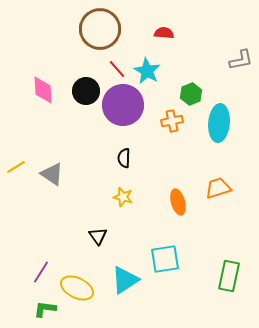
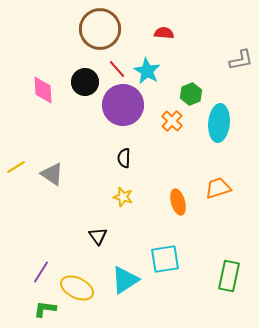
black circle: moved 1 px left, 9 px up
orange cross: rotated 35 degrees counterclockwise
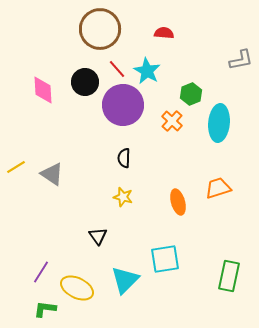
cyan triangle: rotated 12 degrees counterclockwise
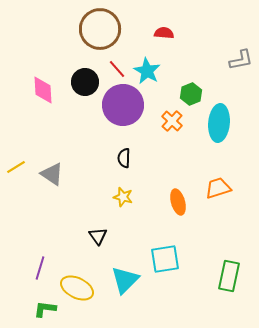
purple line: moved 1 px left, 4 px up; rotated 15 degrees counterclockwise
